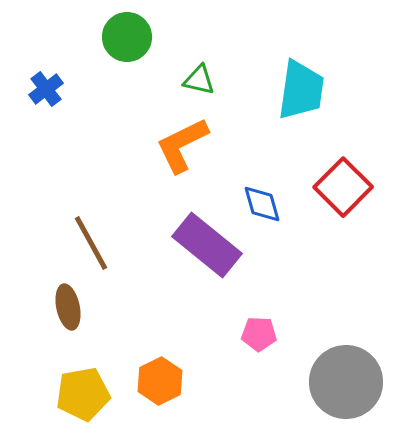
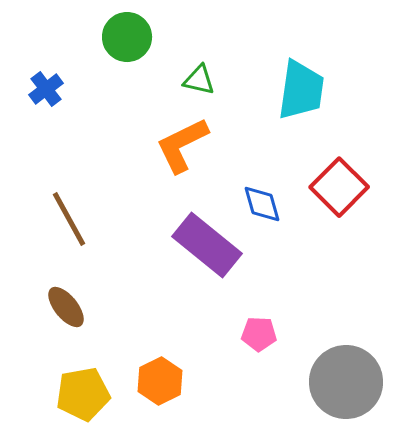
red square: moved 4 px left
brown line: moved 22 px left, 24 px up
brown ellipse: moved 2 px left; rotated 27 degrees counterclockwise
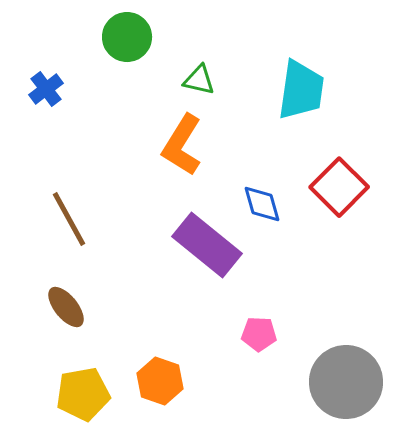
orange L-shape: rotated 32 degrees counterclockwise
orange hexagon: rotated 15 degrees counterclockwise
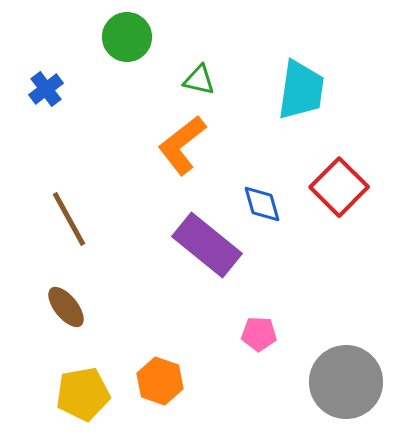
orange L-shape: rotated 20 degrees clockwise
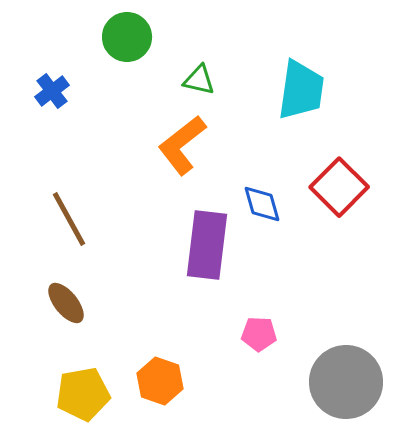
blue cross: moved 6 px right, 2 px down
purple rectangle: rotated 58 degrees clockwise
brown ellipse: moved 4 px up
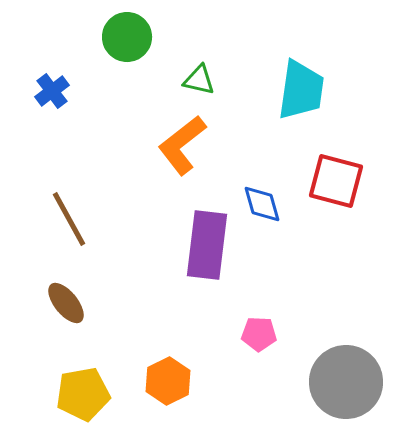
red square: moved 3 px left, 6 px up; rotated 30 degrees counterclockwise
orange hexagon: moved 8 px right; rotated 15 degrees clockwise
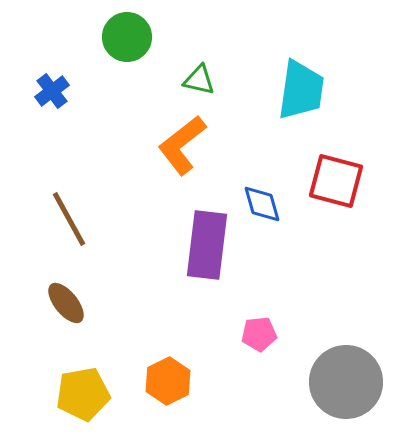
pink pentagon: rotated 8 degrees counterclockwise
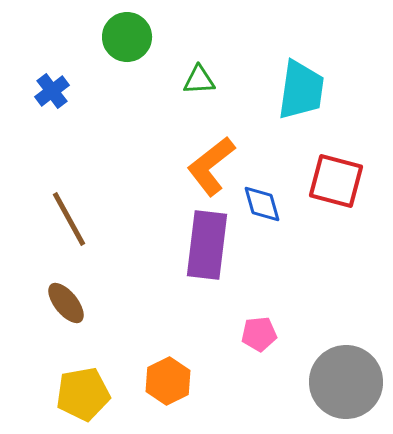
green triangle: rotated 16 degrees counterclockwise
orange L-shape: moved 29 px right, 21 px down
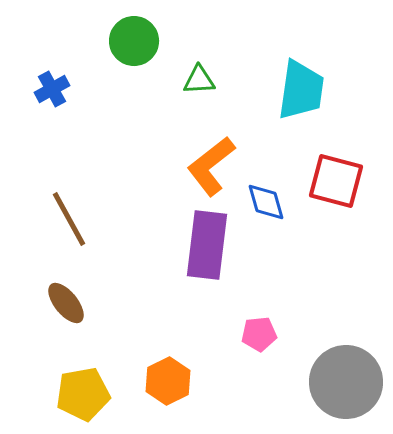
green circle: moved 7 px right, 4 px down
blue cross: moved 2 px up; rotated 8 degrees clockwise
blue diamond: moved 4 px right, 2 px up
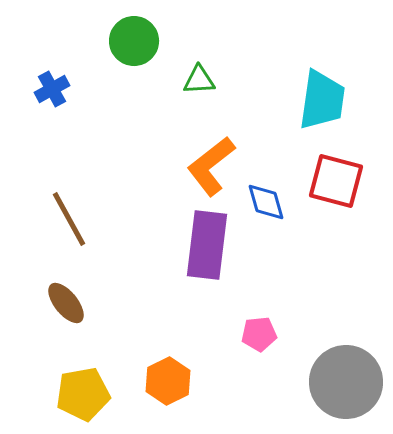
cyan trapezoid: moved 21 px right, 10 px down
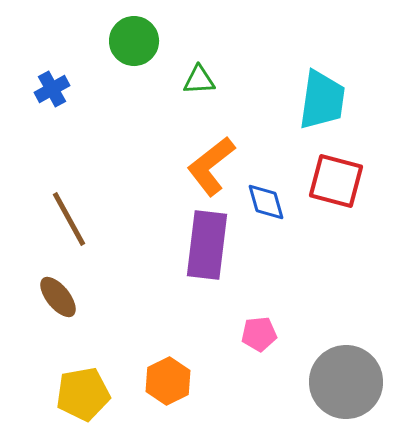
brown ellipse: moved 8 px left, 6 px up
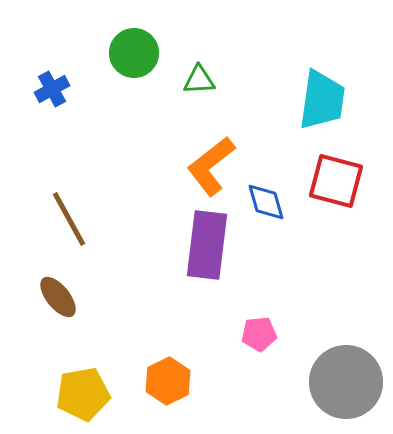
green circle: moved 12 px down
